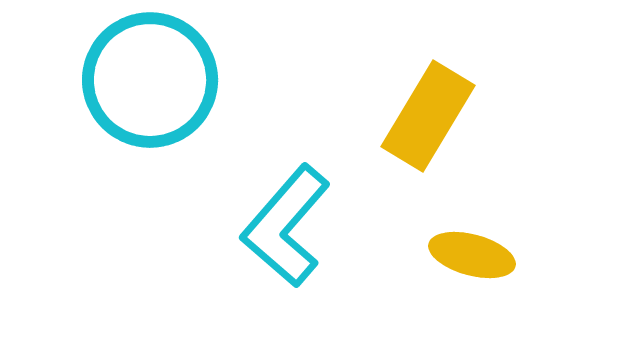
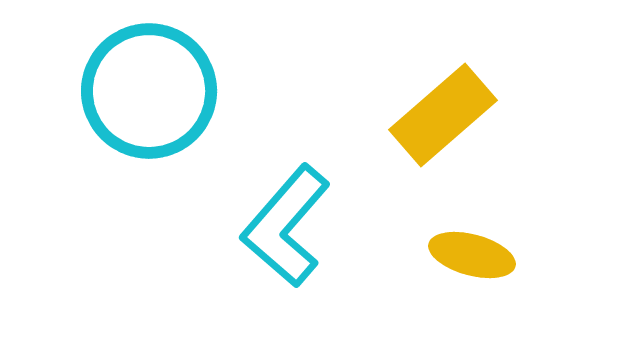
cyan circle: moved 1 px left, 11 px down
yellow rectangle: moved 15 px right, 1 px up; rotated 18 degrees clockwise
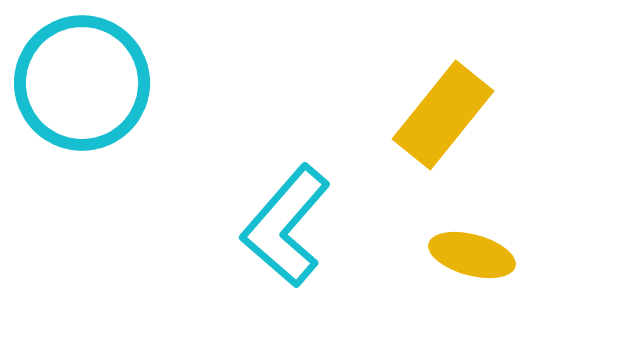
cyan circle: moved 67 px left, 8 px up
yellow rectangle: rotated 10 degrees counterclockwise
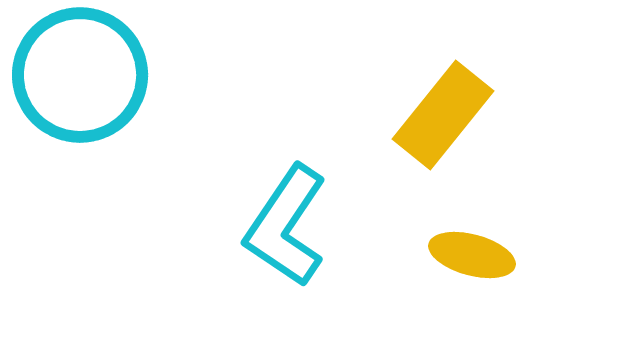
cyan circle: moved 2 px left, 8 px up
cyan L-shape: rotated 7 degrees counterclockwise
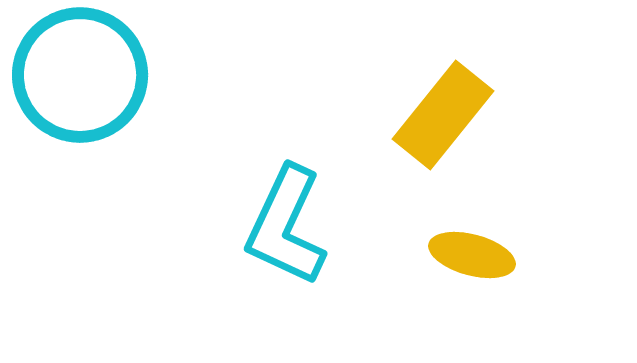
cyan L-shape: rotated 9 degrees counterclockwise
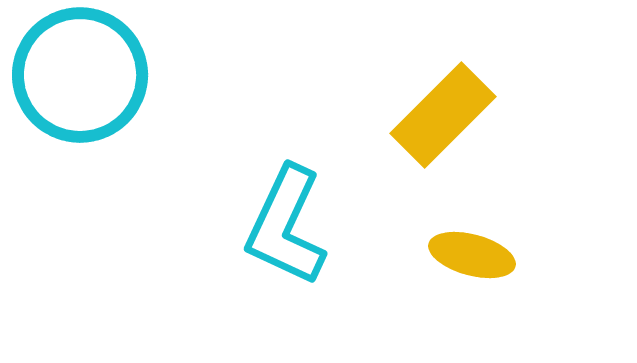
yellow rectangle: rotated 6 degrees clockwise
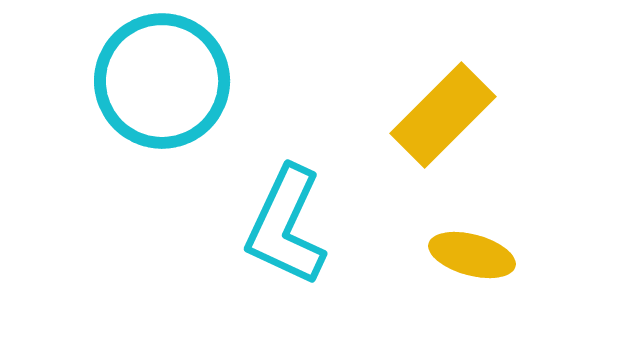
cyan circle: moved 82 px right, 6 px down
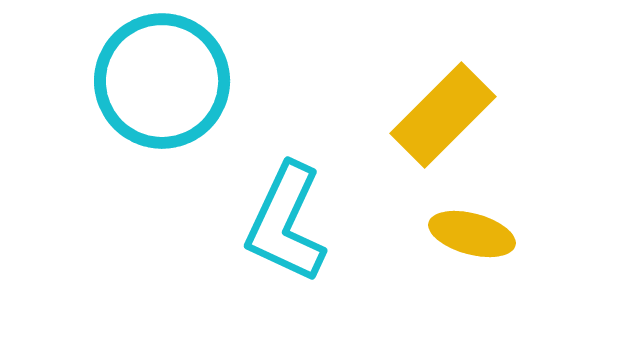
cyan L-shape: moved 3 px up
yellow ellipse: moved 21 px up
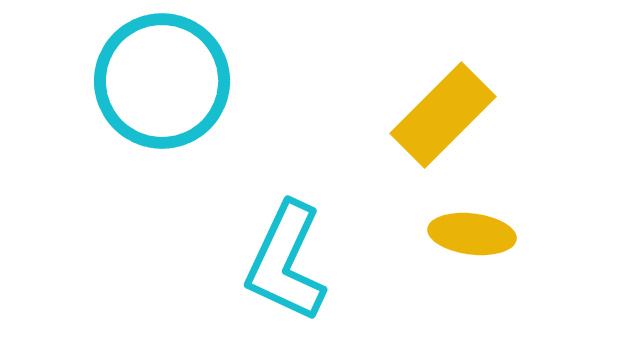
cyan L-shape: moved 39 px down
yellow ellipse: rotated 8 degrees counterclockwise
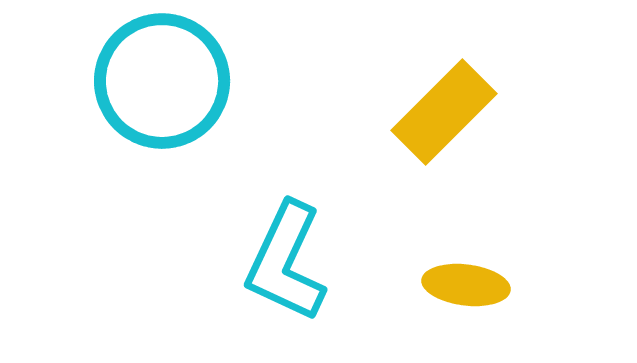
yellow rectangle: moved 1 px right, 3 px up
yellow ellipse: moved 6 px left, 51 px down
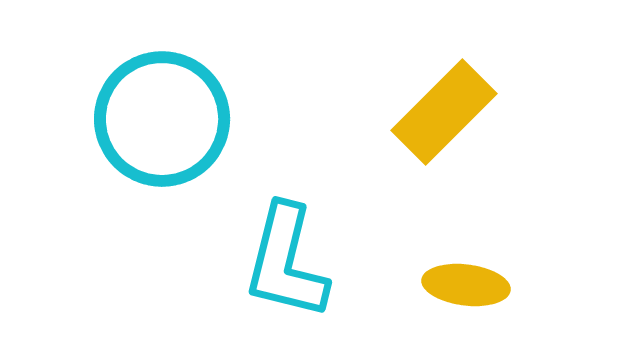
cyan circle: moved 38 px down
cyan L-shape: rotated 11 degrees counterclockwise
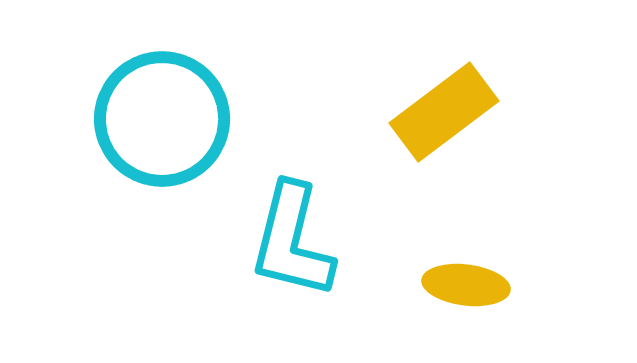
yellow rectangle: rotated 8 degrees clockwise
cyan L-shape: moved 6 px right, 21 px up
